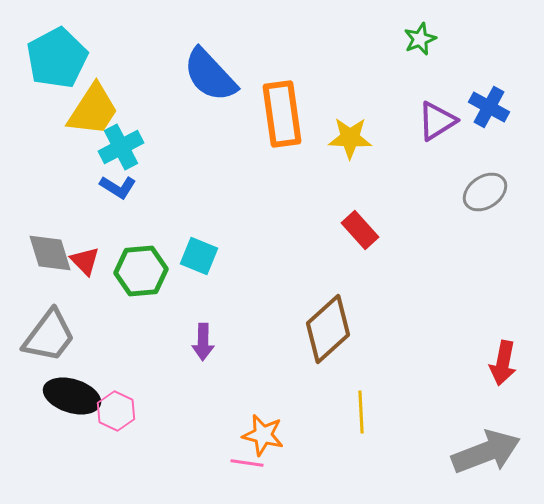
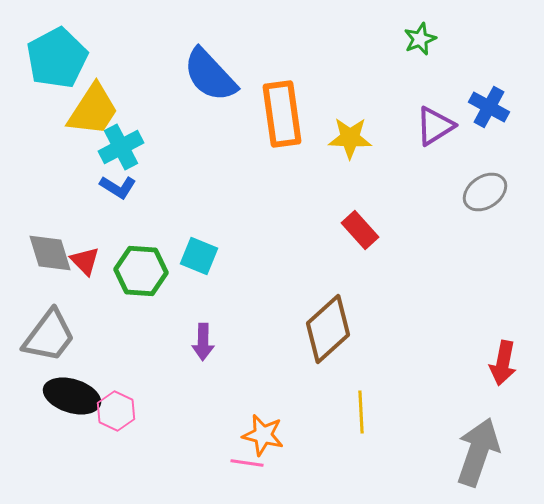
purple triangle: moved 2 px left, 5 px down
green hexagon: rotated 9 degrees clockwise
gray arrow: moved 8 px left; rotated 50 degrees counterclockwise
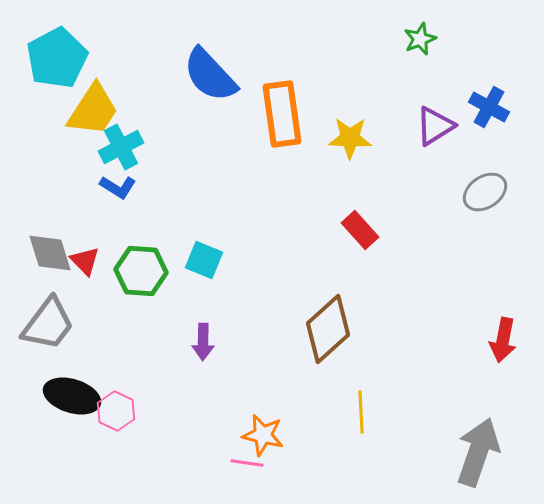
cyan square: moved 5 px right, 4 px down
gray trapezoid: moved 1 px left, 12 px up
red arrow: moved 23 px up
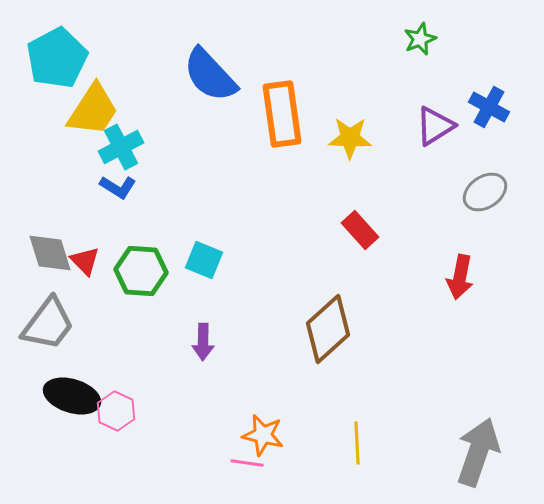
red arrow: moved 43 px left, 63 px up
yellow line: moved 4 px left, 31 px down
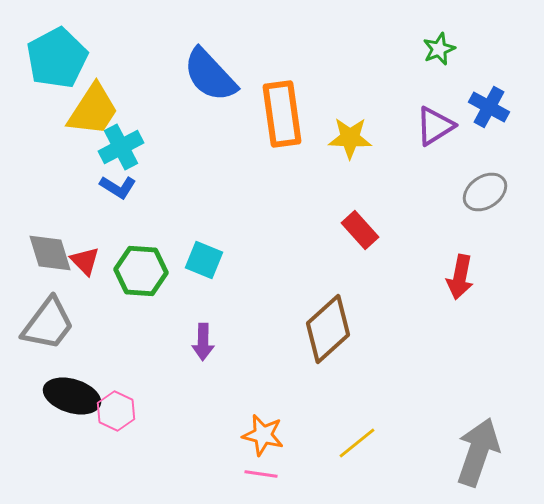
green star: moved 19 px right, 10 px down
yellow line: rotated 54 degrees clockwise
pink line: moved 14 px right, 11 px down
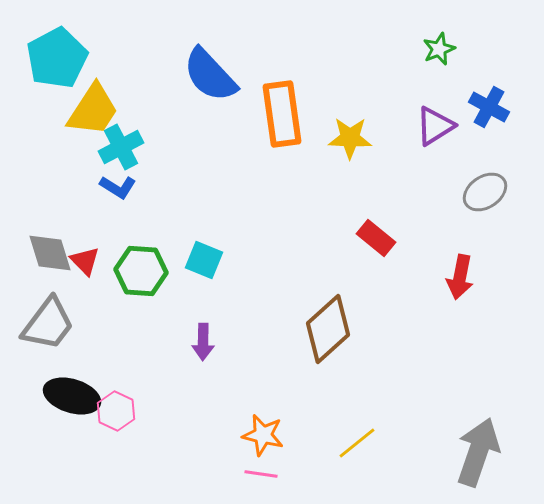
red rectangle: moved 16 px right, 8 px down; rotated 9 degrees counterclockwise
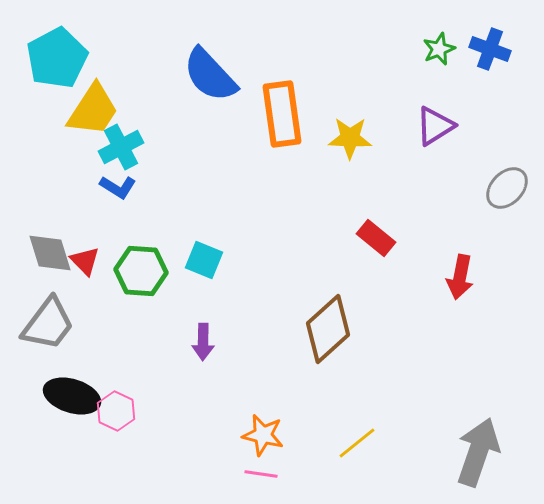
blue cross: moved 1 px right, 58 px up; rotated 9 degrees counterclockwise
gray ellipse: moved 22 px right, 4 px up; rotated 12 degrees counterclockwise
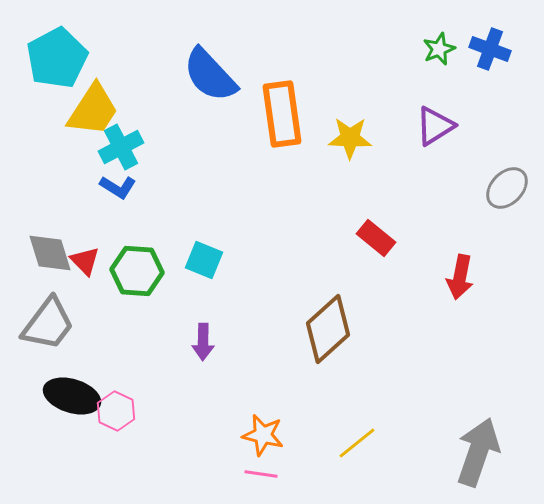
green hexagon: moved 4 px left
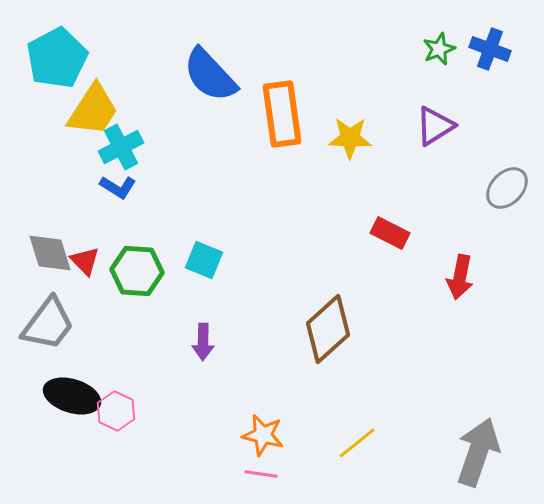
red rectangle: moved 14 px right, 5 px up; rotated 12 degrees counterclockwise
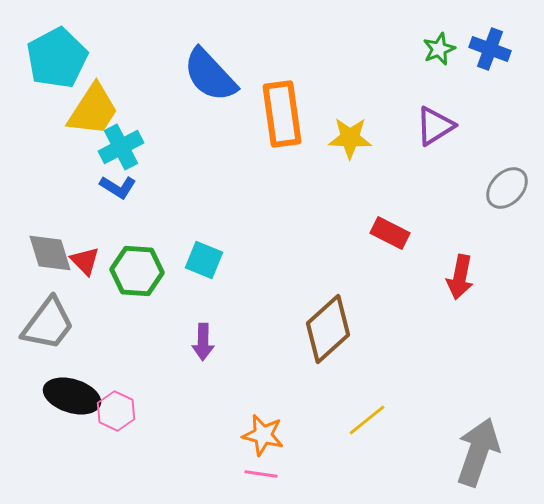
yellow line: moved 10 px right, 23 px up
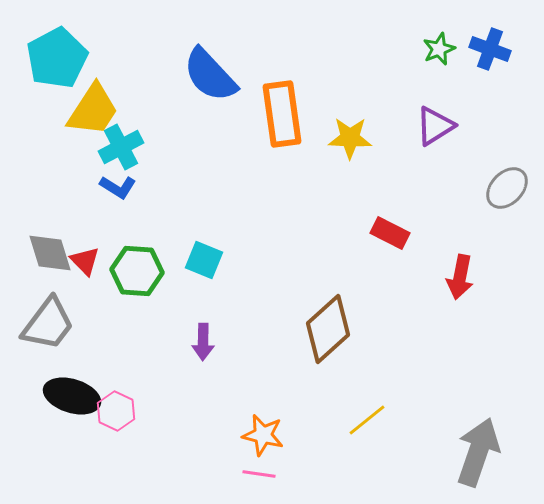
pink line: moved 2 px left
